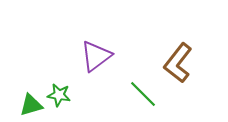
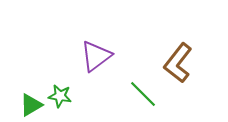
green star: moved 1 px right, 1 px down
green triangle: rotated 15 degrees counterclockwise
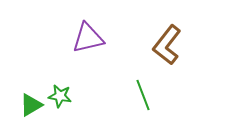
purple triangle: moved 8 px left, 18 px up; rotated 24 degrees clockwise
brown L-shape: moved 11 px left, 18 px up
green line: moved 1 px down; rotated 24 degrees clockwise
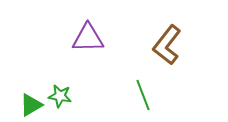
purple triangle: rotated 12 degrees clockwise
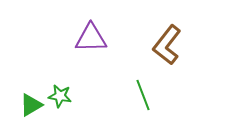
purple triangle: moved 3 px right
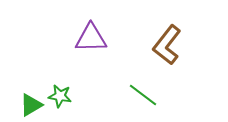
green line: rotated 32 degrees counterclockwise
